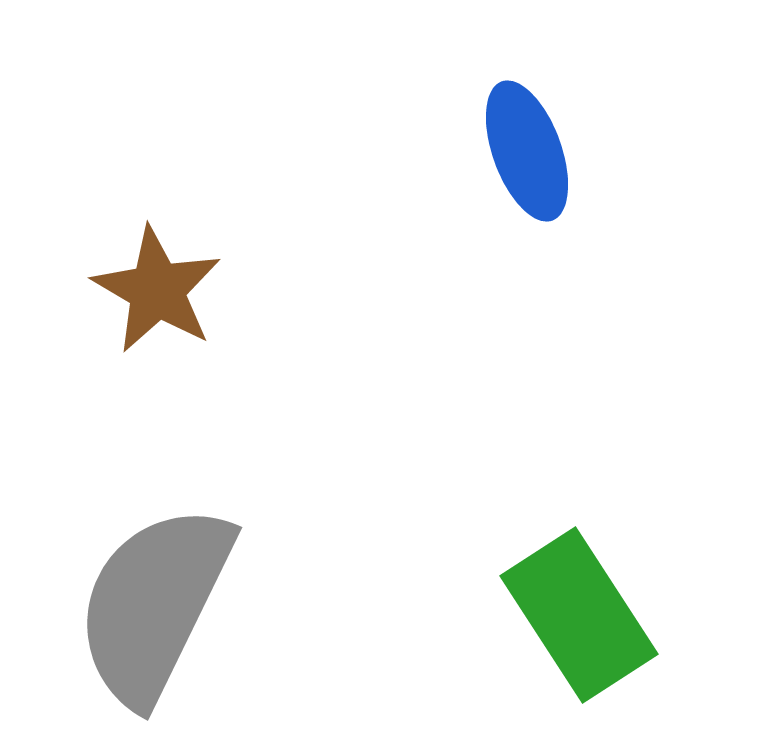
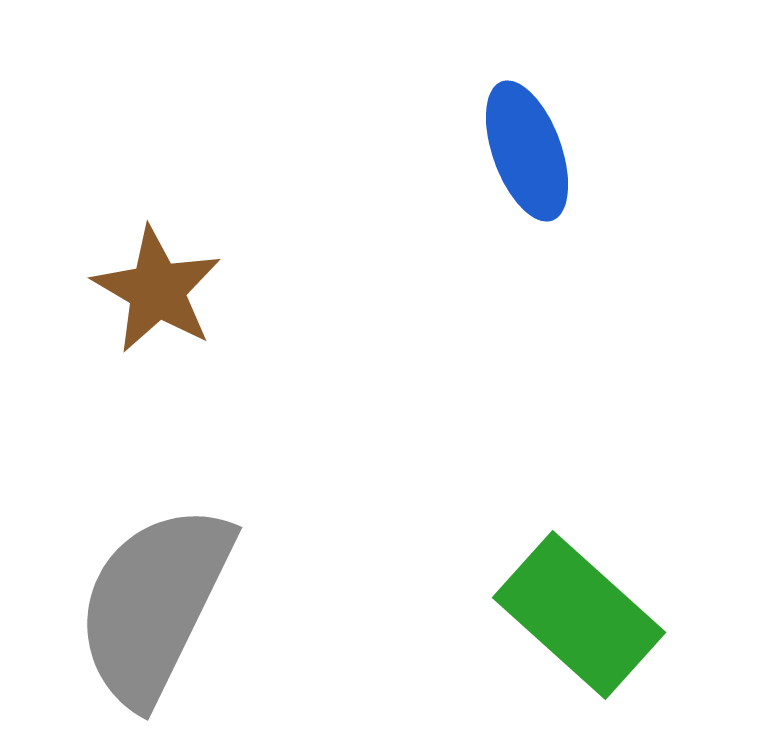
green rectangle: rotated 15 degrees counterclockwise
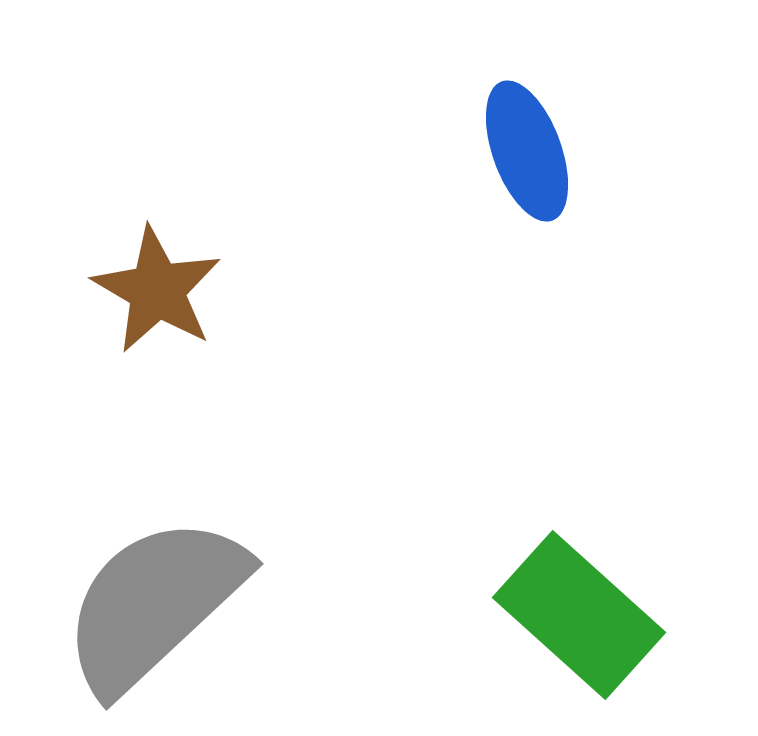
gray semicircle: rotated 21 degrees clockwise
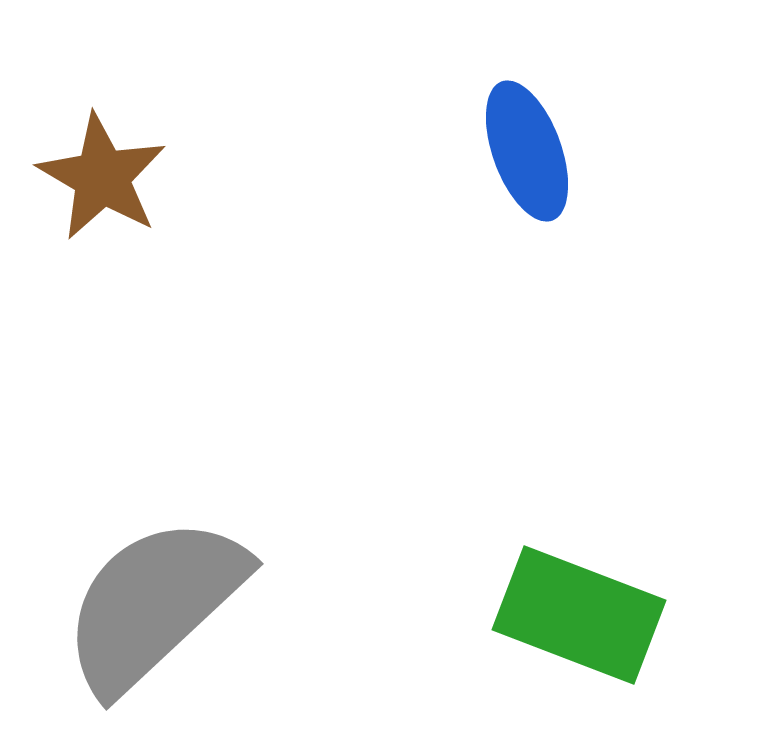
brown star: moved 55 px left, 113 px up
green rectangle: rotated 21 degrees counterclockwise
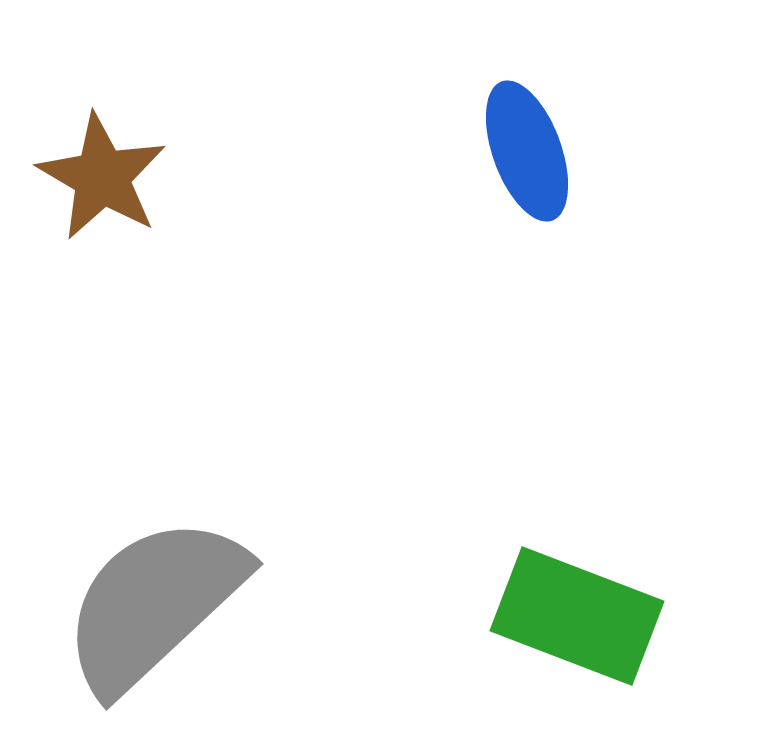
green rectangle: moved 2 px left, 1 px down
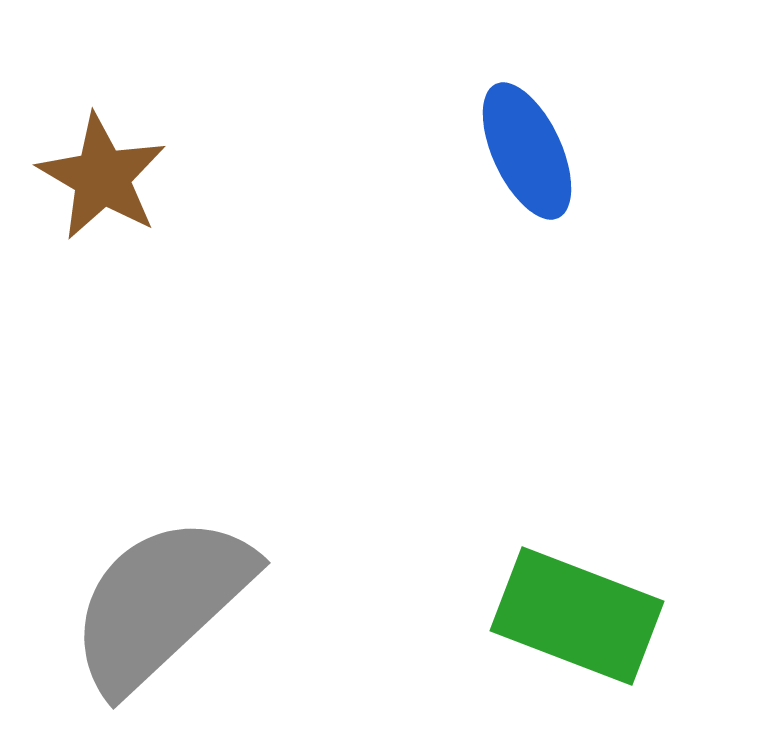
blue ellipse: rotated 5 degrees counterclockwise
gray semicircle: moved 7 px right, 1 px up
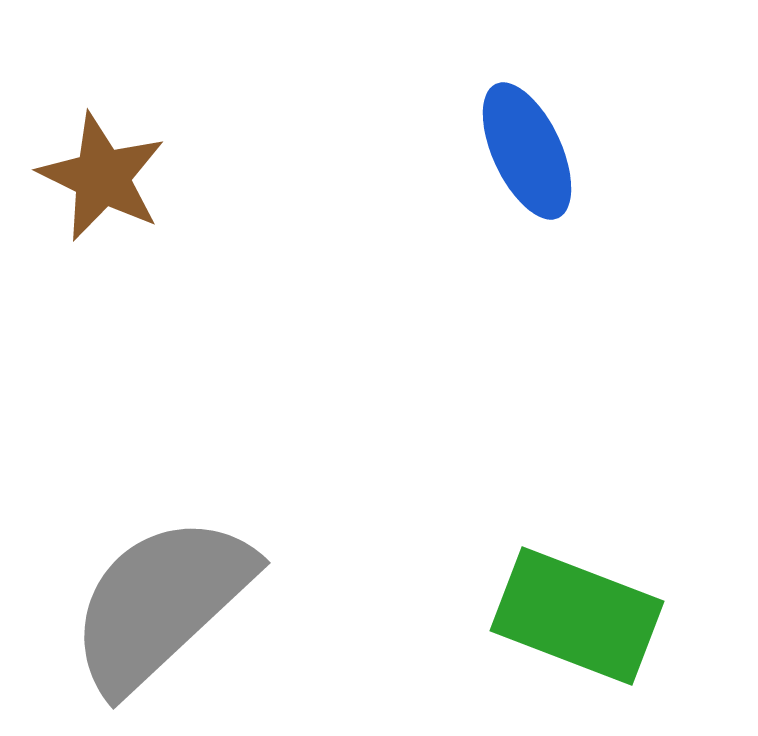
brown star: rotated 4 degrees counterclockwise
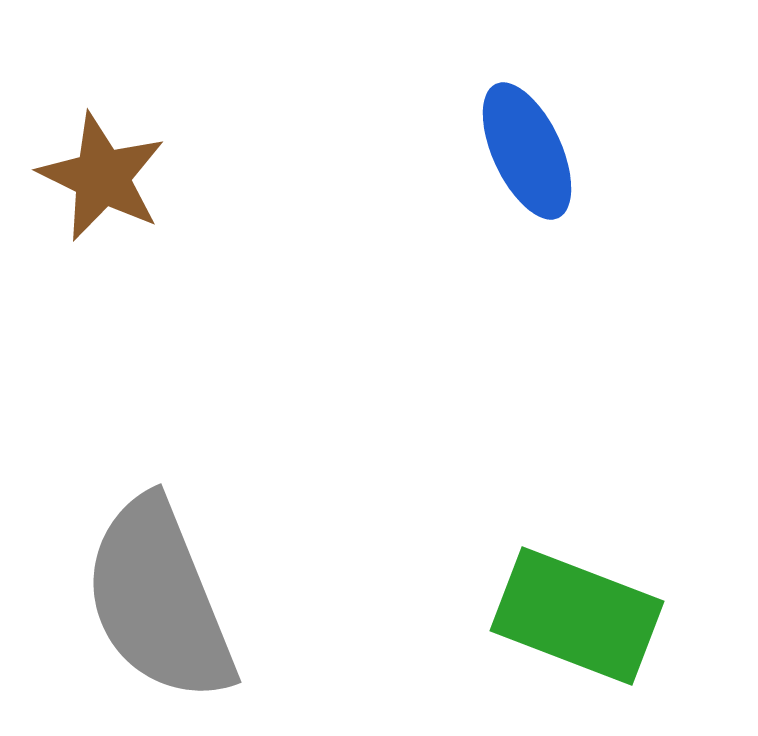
gray semicircle: moved 2 px left, 3 px up; rotated 69 degrees counterclockwise
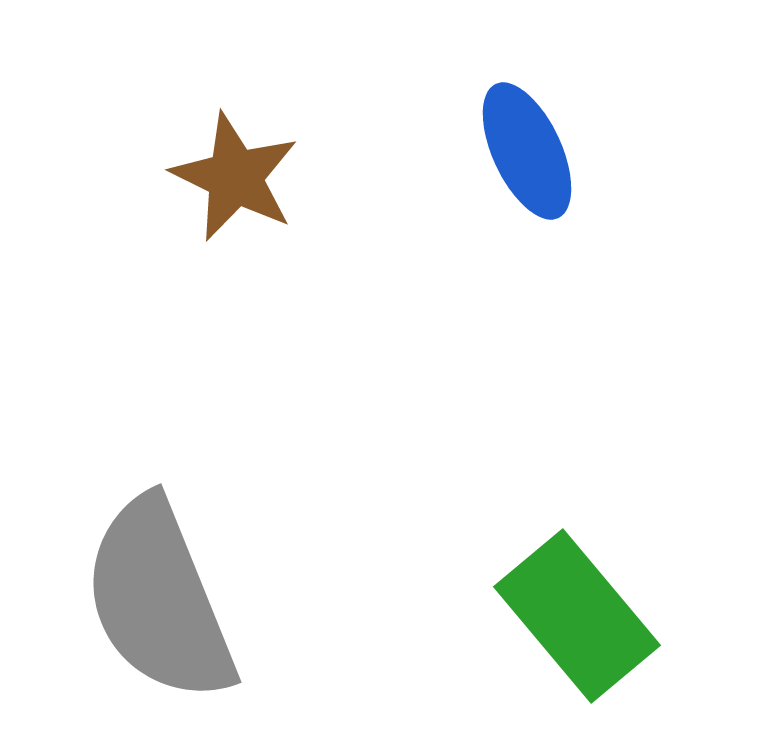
brown star: moved 133 px right
green rectangle: rotated 29 degrees clockwise
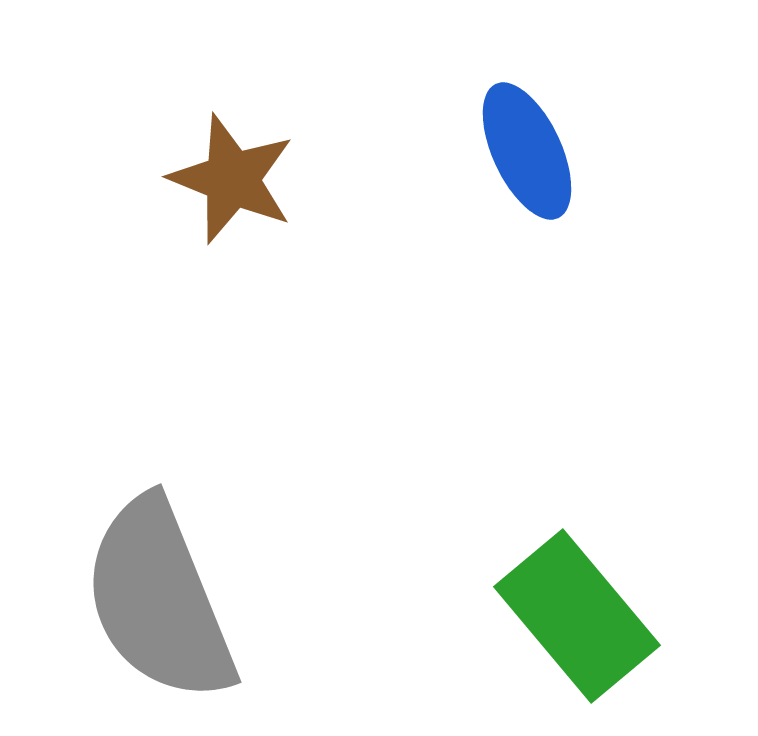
brown star: moved 3 px left, 2 px down; rotated 4 degrees counterclockwise
